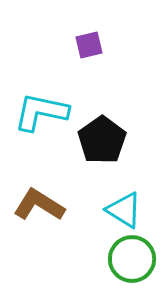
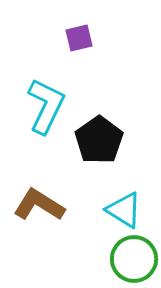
purple square: moved 10 px left, 7 px up
cyan L-shape: moved 5 px right, 6 px up; rotated 104 degrees clockwise
black pentagon: moved 3 px left
green circle: moved 2 px right
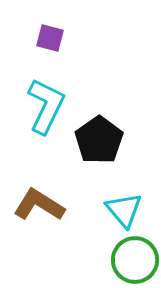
purple square: moved 29 px left; rotated 28 degrees clockwise
cyan triangle: rotated 18 degrees clockwise
green circle: moved 1 px right, 1 px down
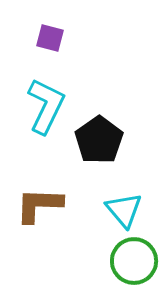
brown L-shape: rotated 30 degrees counterclockwise
green circle: moved 1 px left, 1 px down
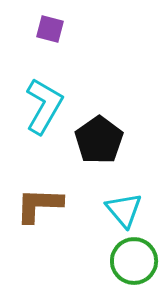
purple square: moved 9 px up
cyan L-shape: moved 2 px left; rotated 4 degrees clockwise
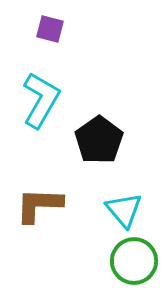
cyan L-shape: moved 3 px left, 6 px up
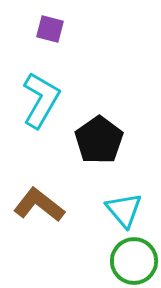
brown L-shape: rotated 36 degrees clockwise
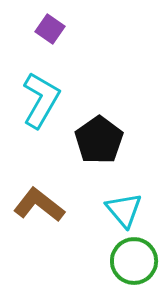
purple square: rotated 20 degrees clockwise
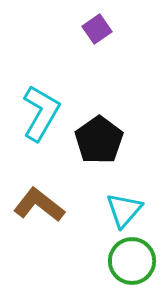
purple square: moved 47 px right; rotated 20 degrees clockwise
cyan L-shape: moved 13 px down
cyan triangle: rotated 21 degrees clockwise
green circle: moved 2 px left
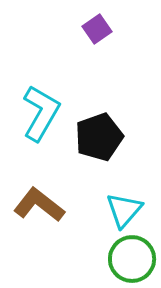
black pentagon: moved 3 px up; rotated 15 degrees clockwise
green circle: moved 2 px up
